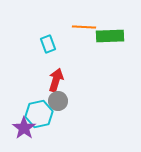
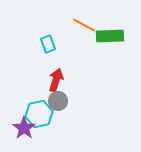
orange line: moved 2 px up; rotated 25 degrees clockwise
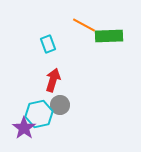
green rectangle: moved 1 px left
red arrow: moved 3 px left
gray circle: moved 2 px right, 4 px down
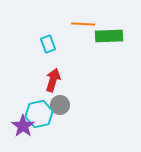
orange line: moved 1 px left, 1 px up; rotated 25 degrees counterclockwise
purple star: moved 1 px left, 2 px up
